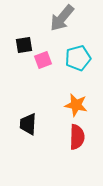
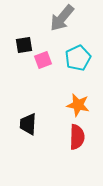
cyan pentagon: rotated 10 degrees counterclockwise
orange star: moved 2 px right
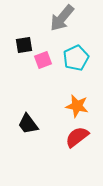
cyan pentagon: moved 2 px left
orange star: moved 1 px left, 1 px down
black trapezoid: rotated 40 degrees counterclockwise
red semicircle: rotated 130 degrees counterclockwise
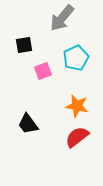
pink square: moved 11 px down
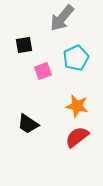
black trapezoid: rotated 20 degrees counterclockwise
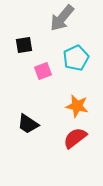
red semicircle: moved 2 px left, 1 px down
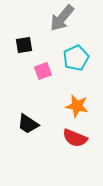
red semicircle: rotated 120 degrees counterclockwise
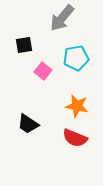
cyan pentagon: rotated 15 degrees clockwise
pink square: rotated 30 degrees counterclockwise
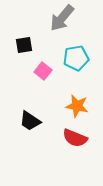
black trapezoid: moved 2 px right, 3 px up
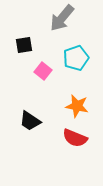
cyan pentagon: rotated 10 degrees counterclockwise
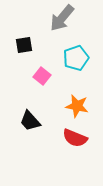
pink square: moved 1 px left, 5 px down
black trapezoid: rotated 15 degrees clockwise
